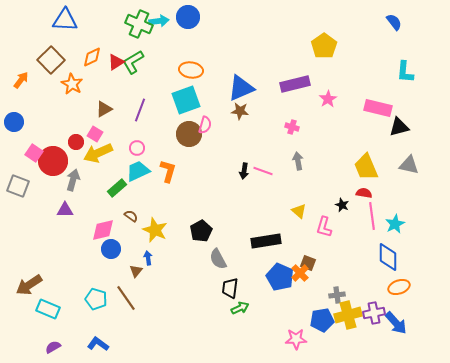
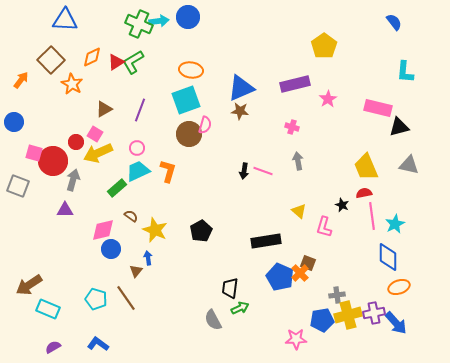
pink square at (34, 153): rotated 18 degrees counterclockwise
red semicircle at (364, 193): rotated 21 degrees counterclockwise
gray semicircle at (218, 259): moved 5 px left, 61 px down
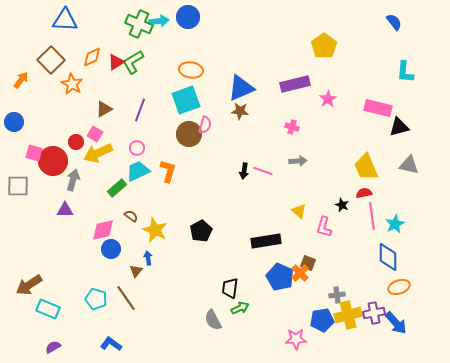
gray arrow at (298, 161): rotated 96 degrees clockwise
gray square at (18, 186): rotated 20 degrees counterclockwise
blue L-shape at (98, 344): moved 13 px right
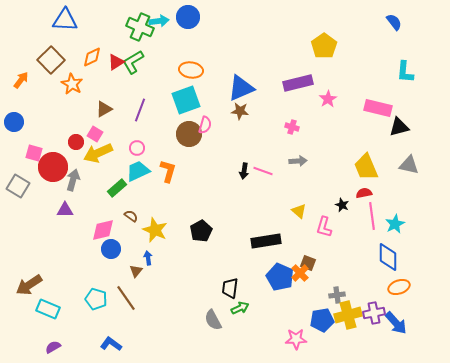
green cross at (139, 24): moved 1 px right, 3 px down
purple rectangle at (295, 84): moved 3 px right, 1 px up
red circle at (53, 161): moved 6 px down
gray square at (18, 186): rotated 30 degrees clockwise
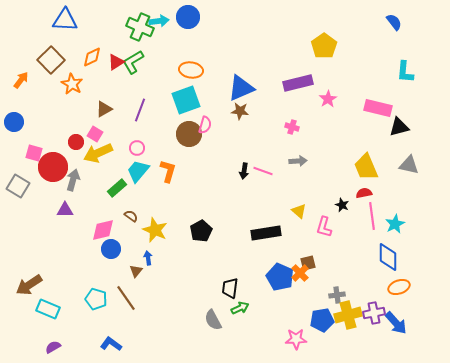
cyan trapezoid at (138, 171): rotated 25 degrees counterclockwise
black rectangle at (266, 241): moved 8 px up
brown square at (308, 263): rotated 35 degrees counterclockwise
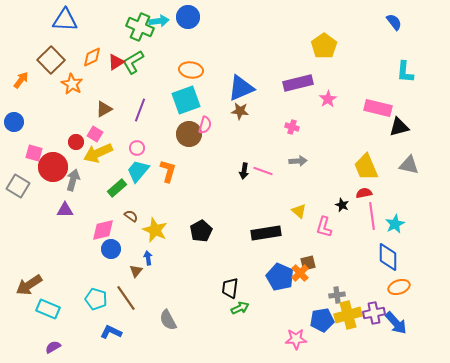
gray semicircle at (213, 320): moved 45 px left
blue L-shape at (111, 344): moved 12 px up; rotated 10 degrees counterclockwise
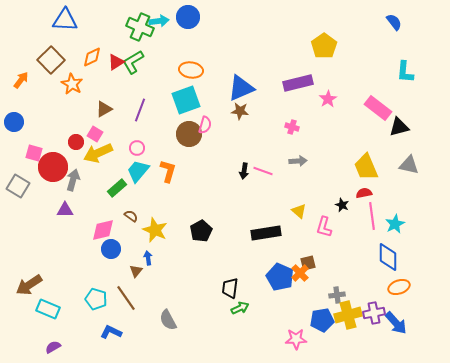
pink rectangle at (378, 108): rotated 24 degrees clockwise
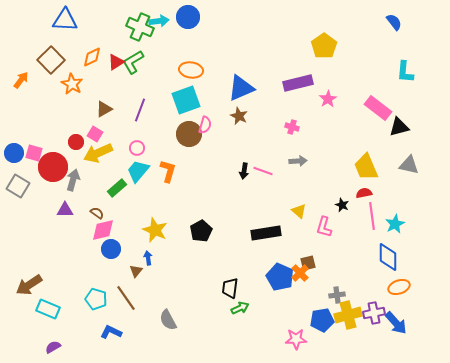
brown star at (240, 111): moved 1 px left, 5 px down; rotated 18 degrees clockwise
blue circle at (14, 122): moved 31 px down
brown semicircle at (131, 216): moved 34 px left, 3 px up
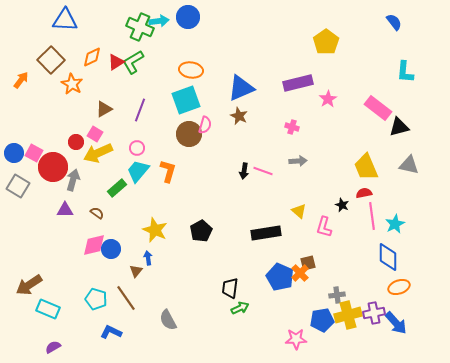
yellow pentagon at (324, 46): moved 2 px right, 4 px up
pink square at (34, 153): rotated 12 degrees clockwise
pink diamond at (103, 230): moved 9 px left, 15 px down
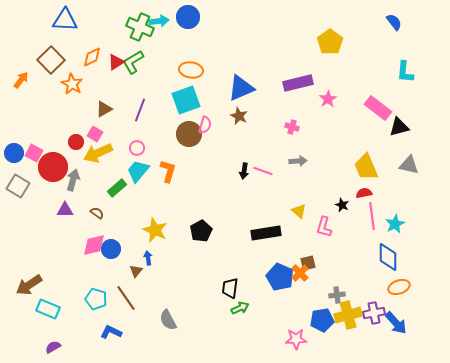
yellow pentagon at (326, 42): moved 4 px right
